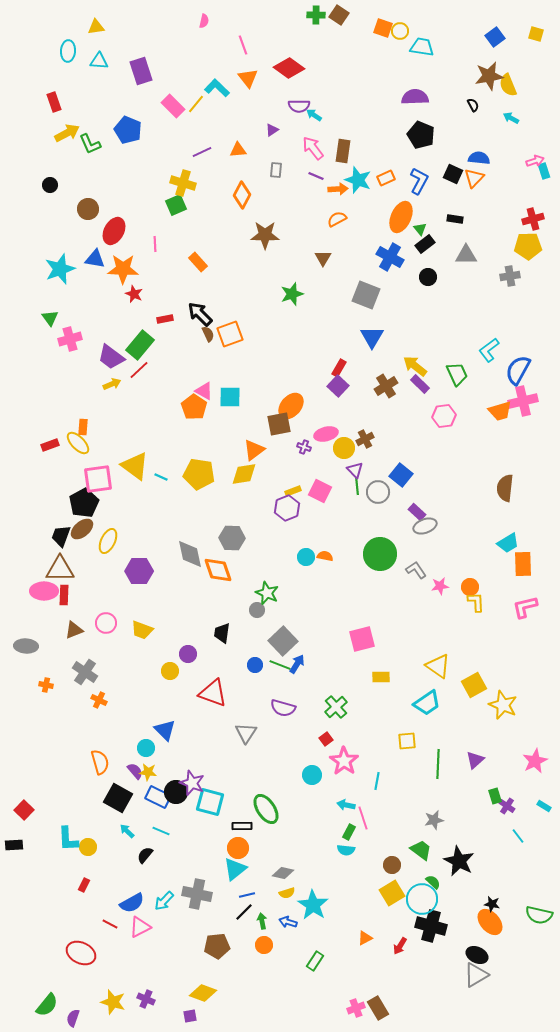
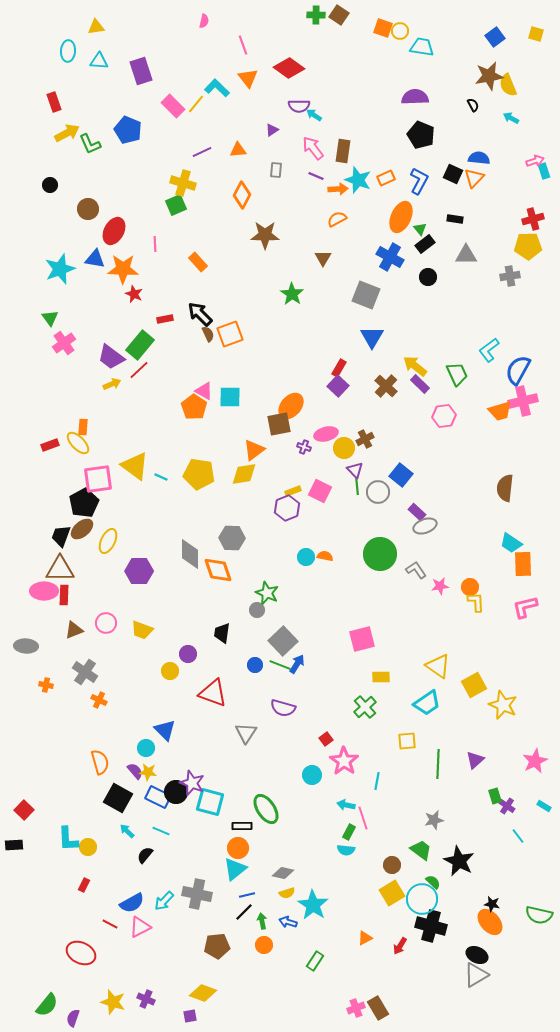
green star at (292, 294): rotated 20 degrees counterclockwise
pink cross at (70, 339): moved 6 px left, 4 px down; rotated 20 degrees counterclockwise
brown cross at (386, 386): rotated 15 degrees counterclockwise
cyan trapezoid at (508, 543): moved 3 px right; rotated 65 degrees clockwise
gray diamond at (190, 554): rotated 12 degrees clockwise
green cross at (336, 707): moved 29 px right
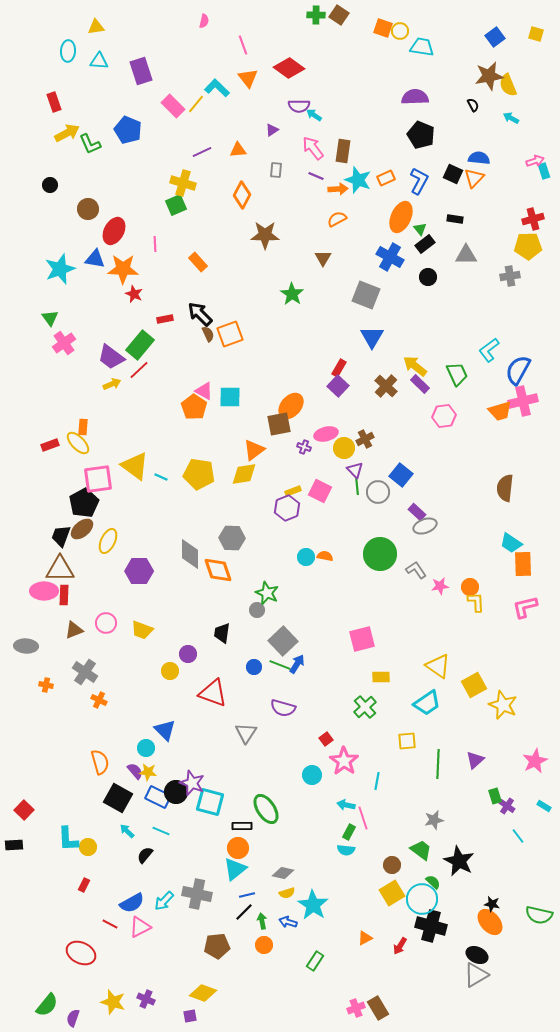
blue circle at (255, 665): moved 1 px left, 2 px down
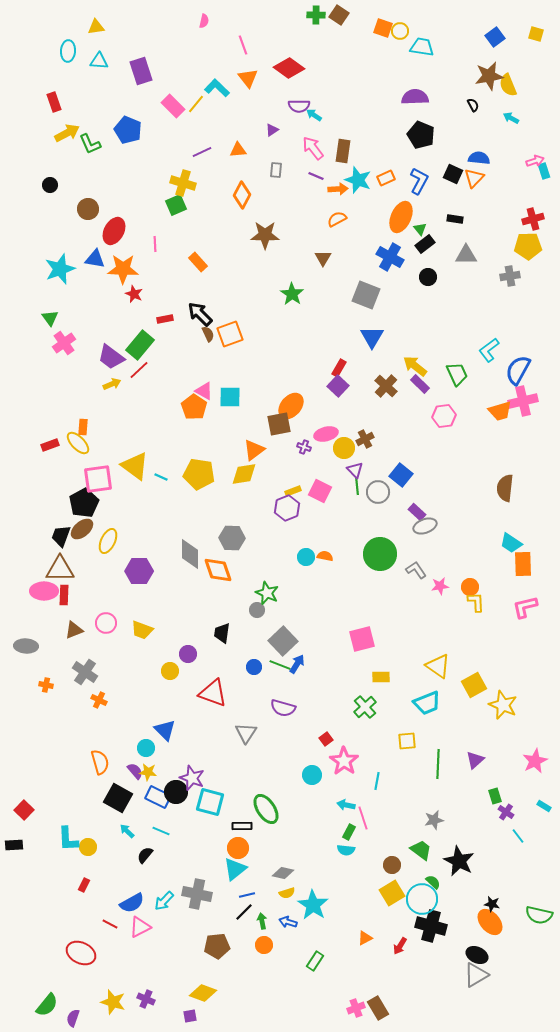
cyan trapezoid at (427, 703): rotated 12 degrees clockwise
purple star at (192, 783): moved 5 px up
purple cross at (507, 806): moved 1 px left, 6 px down
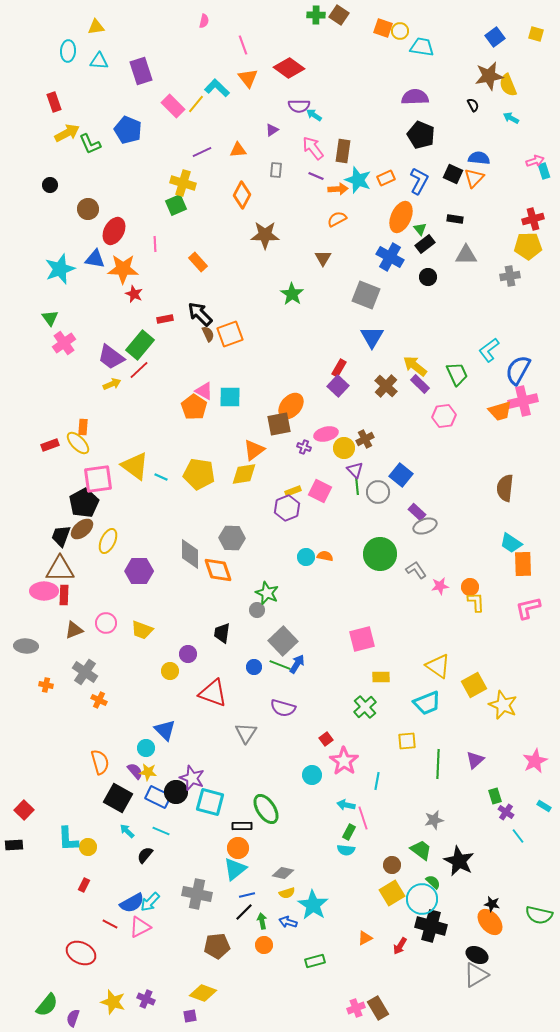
pink L-shape at (525, 607): moved 3 px right, 1 px down
cyan arrow at (164, 901): moved 14 px left, 1 px down
green rectangle at (315, 961): rotated 42 degrees clockwise
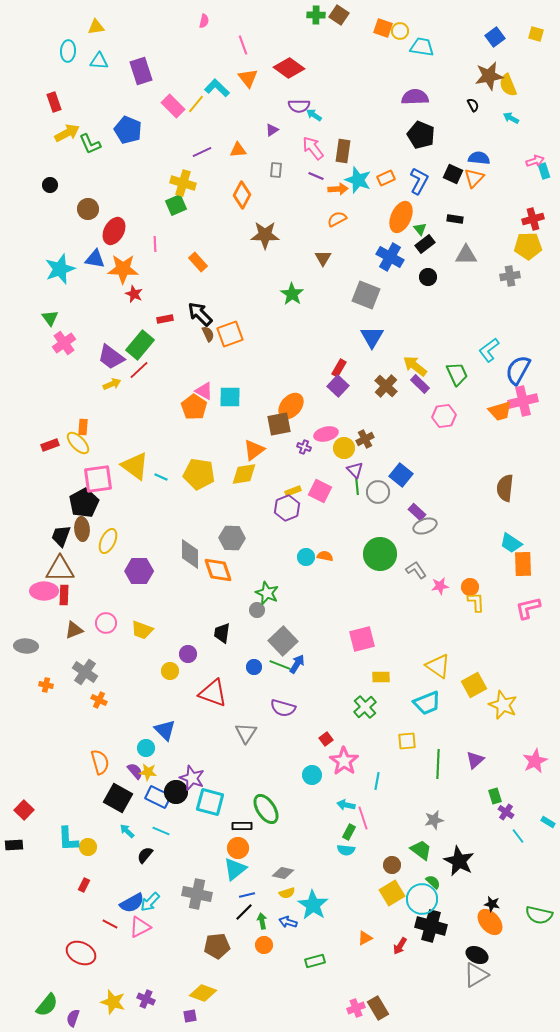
brown ellipse at (82, 529): rotated 55 degrees counterclockwise
cyan rectangle at (544, 806): moved 4 px right, 16 px down
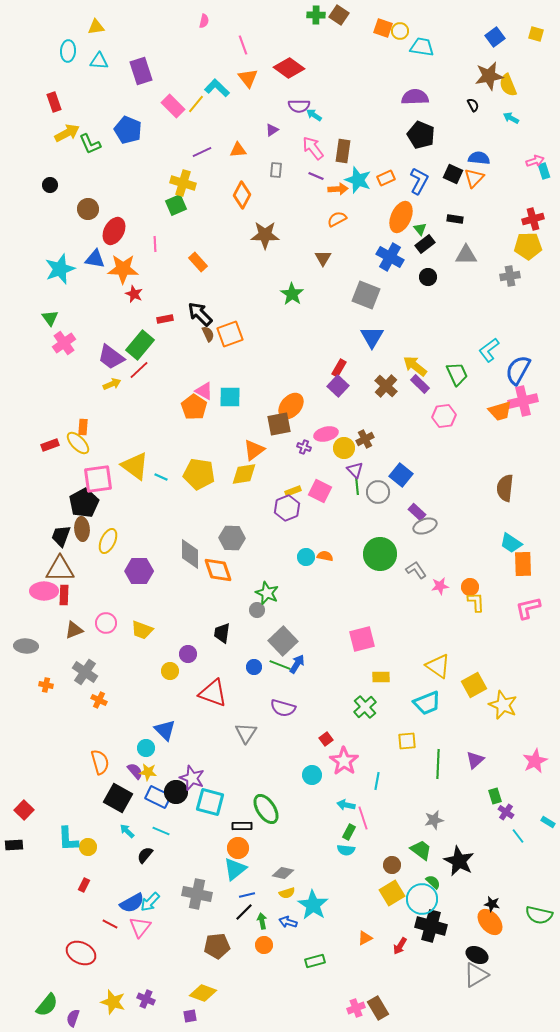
pink triangle at (140, 927): rotated 25 degrees counterclockwise
